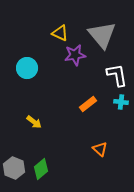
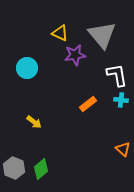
cyan cross: moved 2 px up
orange triangle: moved 23 px right
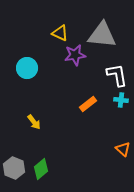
gray triangle: rotated 44 degrees counterclockwise
yellow arrow: rotated 14 degrees clockwise
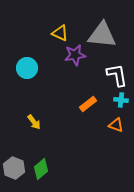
orange triangle: moved 7 px left, 24 px up; rotated 21 degrees counterclockwise
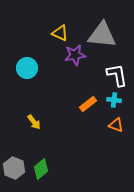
cyan cross: moved 7 px left
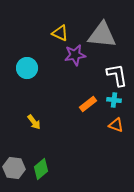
gray hexagon: rotated 15 degrees counterclockwise
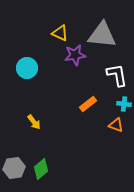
cyan cross: moved 10 px right, 4 px down
gray hexagon: rotated 15 degrees counterclockwise
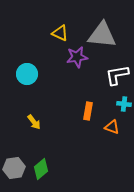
purple star: moved 2 px right, 2 px down
cyan circle: moved 6 px down
white L-shape: rotated 90 degrees counterclockwise
orange rectangle: moved 7 px down; rotated 42 degrees counterclockwise
orange triangle: moved 4 px left, 2 px down
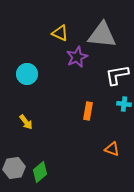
purple star: rotated 15 degrees counterclockwise
yellow arrow: moved 8 px left
orange triangle: moved 22 px down
green diamond: moved 1 px left, 3 px down
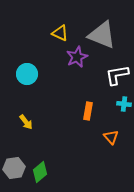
gray triangle: rotated 16 degrees clockwise
orange triangle: moved 1 px left, 12 px up; rotated 28 degrees clockwise
